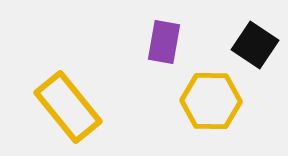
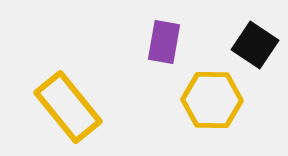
yellow hexagon: moved 1 px right, 1 px up
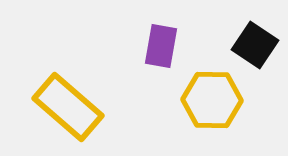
purple rectangle: moved 3 px left, 4 px down
yellow rectangle: rotated 10 degrees counterclockwise
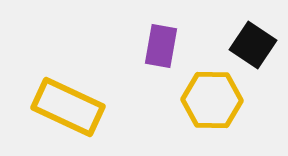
black square: moved 2 px left
yellow rectangle: rotated 16 degrees counterclockwise
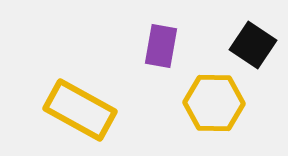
yellow hexagon: moved 2 px right, 3 px down
yellow rectangle: moved 12 px right, 3 px down; rotated 4 degrees clockwise
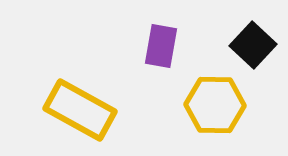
black square: rotated 9 degrees clockwise
yellow hexagon: moved 1 px right, 2 px down
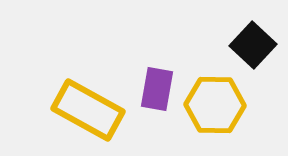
purple rectangle: moved 4 px left, 43 px down
yellow rectangle: moved 8 px right
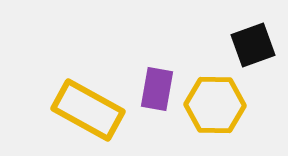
black square: rotated 27 degrees clockwise
